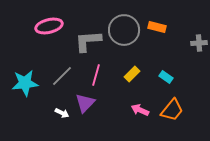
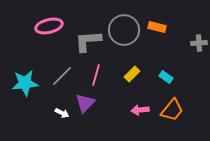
pink arrow: rotated 30 degrees counterclockwise
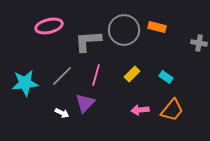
gray cross: rotated 14 degrees clockwise
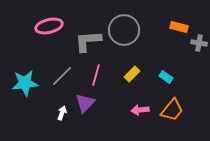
orange rectangle: moved 22 px right
white arrow: rotated 96 degrees counterclockwise
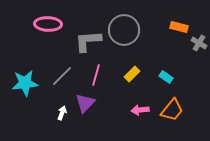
pink ellipse: moved 1 px left, 2 px up; rotated 16 degrees clockwise
gray cross: rotated 21 degrees clockwise
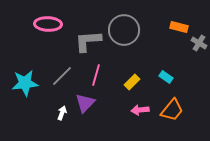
yellow rectangle: moved 8 px down
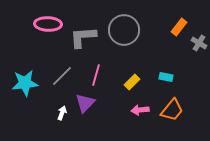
orange rectangle: rotated 66 degrees counterclockwise
gray L-shape: moved 5 px left, 4 px up
cyan rectangle: rotated 24 degrees counterclockwise
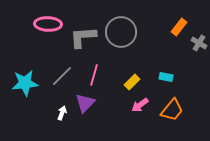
gray circle: moved 3 px left, 2 px down
pink line: moved 2 px left
pink arrow: moved 5 px up; rotated 30 degrees counterclockwise
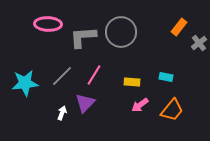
gray cross: rotated 21 degrees clockwise
pink line: rotated 15 degrees clockwise
yellow rectangle: rotated 49 degrees clockwise
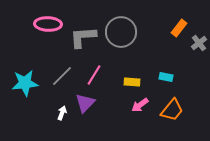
orange rectangle: moved 1 px down
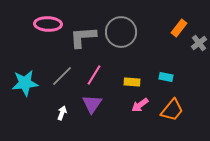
purple triangle: moved 7 px right, 1 px down; rotated 10 degrees counterclockwise
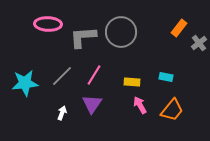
pink arrow: rotated 96 degrees clockwise
